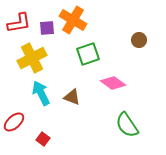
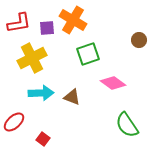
cyan arrow: rotated 115 degrees clockwise
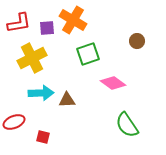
brown circle: moved 2 px left, 1 px down
brown triangle: moved 5 px left, 3 px down; rotated 24 degrees counterclockwise
red ellipse: rotated 20 degrees clockwise
red square: moved 2 px up; rotated 24 degrees counterclockwise
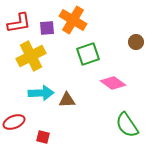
brown circle: moved 1 px left, 1 px down
yellow cross: moved 1 px left, 2 px up
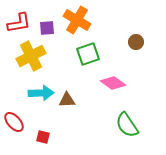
orange cross: moved 4 px right
red ellipse: rotated 70 degrees clockwise
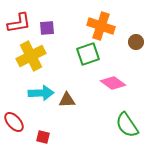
orange cross: moved 24 px right, 6 px down; rotated 12 degrees counterclockwise
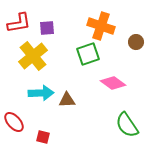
yellow cross: moved 2 px right; rotated 12 degrees counterclockwise
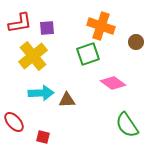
red L-shape: moved 1 px right
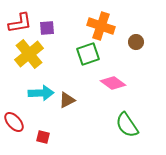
yellow cross: moved 4 px left, 2 px up
brown triangle: rotated 24 degrees counterclockwise
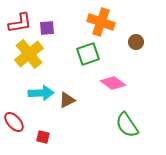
orange cross: moved 4 px up
